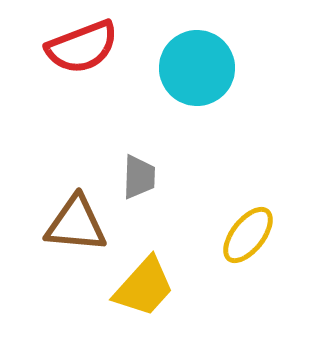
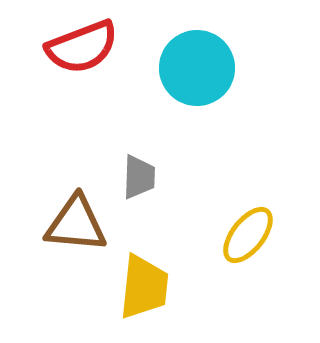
yellow trapezoid: rotated 36 degrees counterclockwise
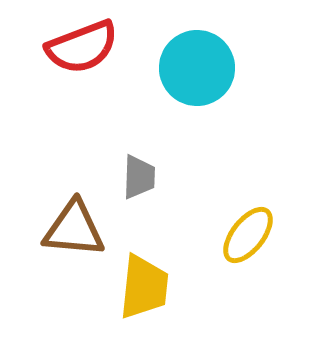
brown triangle: moved 2 px left, 5 px down
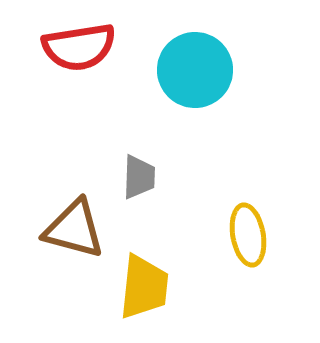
red semicircle: moved 3 px left; rotated 12 degrees clockwise
cyan circle: moved 2 px left, 2 px down
brown triangle: rotated 10 degrees clockwise
yellow ellipse: rotated 48 degrees counterclockwise
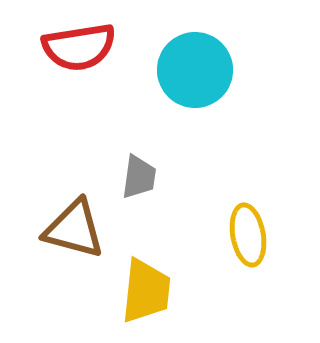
gray trapezoid: rotated 6 degrees clockwise
yellow trapezoid: moved 2 px right, 4 px down
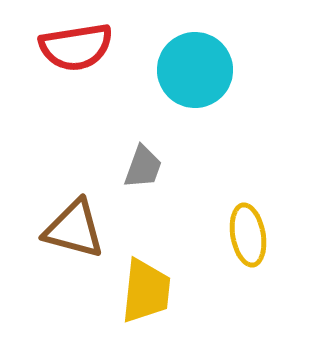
red semicircle: moved 3 px left
gray trapezoid: moved 4 px right, 10 px up; rotated 12 degrees clockwise
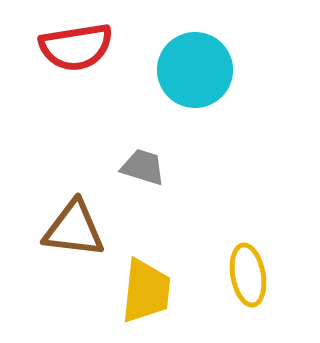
gray trapezoid: rotated 93 degrees counterclockwise
brown triangle: rotated 8 degrees counterclockwise
yellow ellipse: moved 40 px down
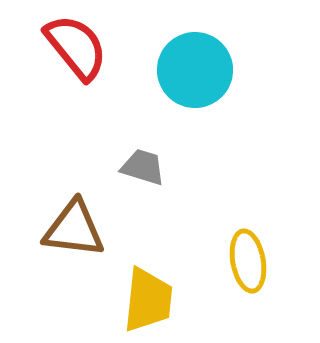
red semicircle: rotated 120 degrees counterclockwise
yellow ellipse: moved 14 px up
yellow trapezoid: moved 2 px right, 9 px down
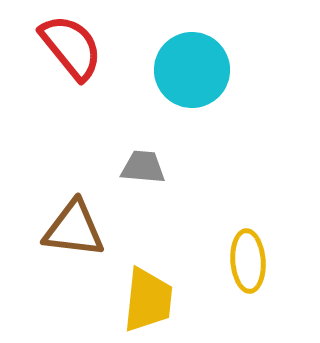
red semicircle: moved 5 px left
cyan circle: moved 3 px left
gray trapezoid: rotated 12 degrees counterclockwise
yellow ellipse: rotated 6 degrees clockwise
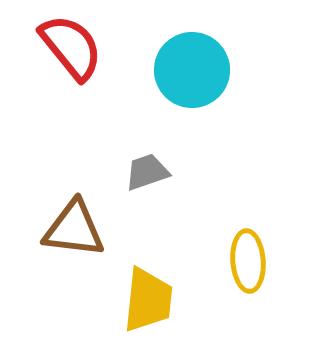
gray trapezoid: moved 4 px right, 5 px down; rotated 24 degrees counterclockwise
